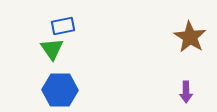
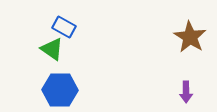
blue rectangle: moved 1 px right, 1 px down; rotated 40 degrees clockwise
green triangle: rotated 20 degrees counterclockwise
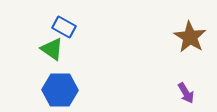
purple arrow: moved 1 px down; rotated 30 degrees counterclockwise
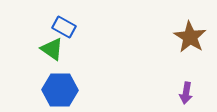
purple arrow: rotated 40 degrees clockwise
